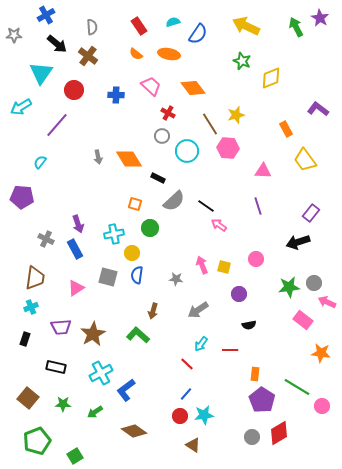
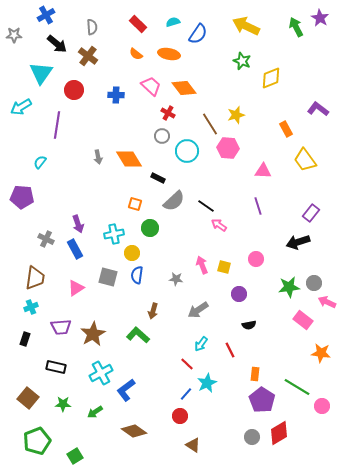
red rectangle at (139, 26): moved 1 px left, 2 px up; rotated 12 degrees counterclockwise
orange diamond at (193, 88): moved 9 px left
purple line at (57, 125): rotated 32 degrees counterclockwise
red line at (230, 350): rotated 63 degrees clockwise
cyan star at (204, 415): moved 3 px right, 32 px up; rotated 18 degrees counterclockwise
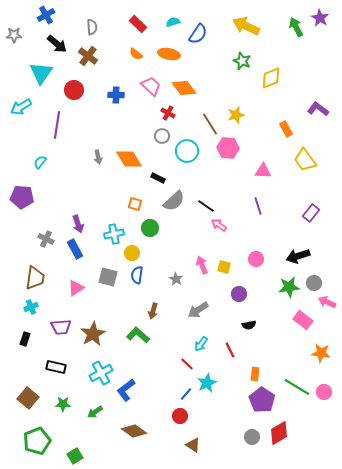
black arrow at (298, 242): moved 14 px down
gray star at (176, 279): rotated 24 degrees clockwise
pink circle at (322, 406): moved 2 px right, 14 px up
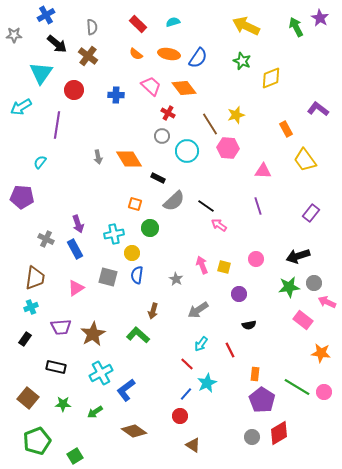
blue semicircle at (198, 34): moved 24 px down
black rectangle at (25, 339): rotated 16 degrees clockwise
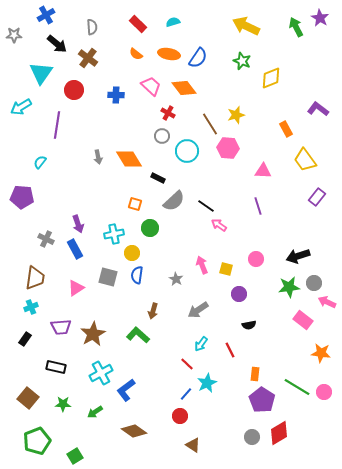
brown cross at (88, 56): moved 2 px down
purple rectangle at (311, 213): moved 6 px right, 16 px up
yellow square at (224, 267): moved 2 px right, 2 px down
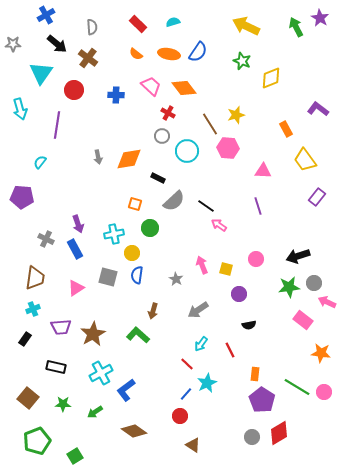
gray star at (14, 35): moved 1 px left, 9 px down
blue semicircle at (198, 58): moved 6 px up
cyan arrow at (21, 107): moved 1 px left, 2 px down; rotated 75 degrees counterclockwise
orange diamond at (129, 159): rotated 68 degrees counterclockwise
cyan cross at (31, 307): moved 2 px right, 2 px down
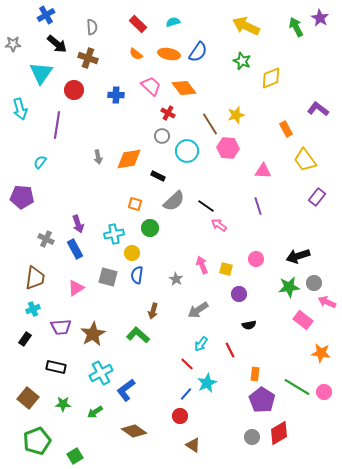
brown cross at (88, 58): rotated 18 degrees counterclockwise
black rectangle at (158, 178): moved 2 px up
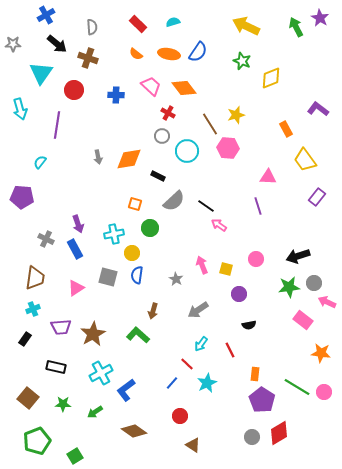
pink triangle at (263, 171): moved 5 px right, 6 px down
blue line at (186, 394): moved 14 px left, 11 px up
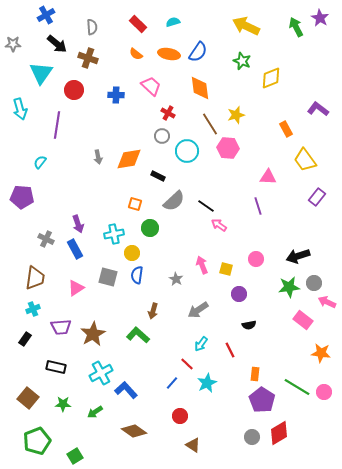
orange diamond at (184, 88): moved 16 px right; rotated 30 degrees clockwise
blue L-shape at (126, 390): rotated 85 degrees clockwise
